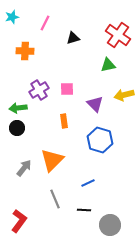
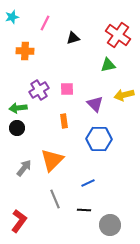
blue hexagon: moved 1 px left, 1 px up; rotated 15 degrees counterclockwise
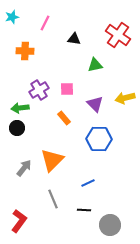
black triangle: moved 1 px right, 1 px down; rotated 24 degrees clockwise
green triangle: moved 13 px left
yellow arrow: moved 1 px right, 3 px down
green arrow: moved 2 px right
orange rectangle: moved 3 px up; rotated 32 degrees counterclockwise
gray line: moved 2 px left
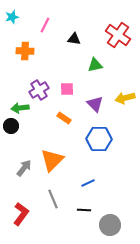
pink line: moved 2 px down
orange rectangle: rotated 16 degrees counterclockwise
black circle: moved 6 px left, 2 px up
red L-shape: moved 2 px right, 7 px up
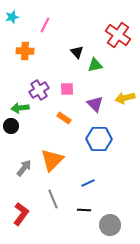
black triangle: moved 3 px right, 13 px down; rotated 40 degrees clockwise
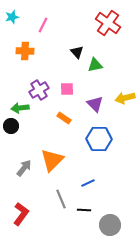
pink line: moved 2 px left
red cross: moved 10 px left, 12 px up
gray line: moved 8 px right
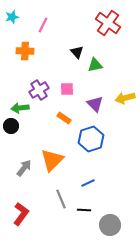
blue hexagon: moved 8 px left; rotated 20 degrees counterclockwise
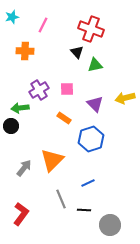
red cross: moved 17 px left, 6 px down; rotated 15 degrees counterclockwise
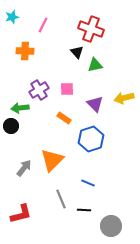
yellow arrow: moved 1 px left
blue line: rotated 48 degrees clockwise
red L-shape: rotated 40 degrees clockwise
gray circle: moved 1 px right, 1 px down
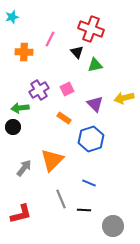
pink line: moved 7 px right, 14 px down
orange cross: moved 1 px left, 1 px down
pink square: rotated 24 degrees counterclockwise
black circle: moved 2 px right, 1 px down
blue line: moved 1 px right
gray circle: moved 2 px right
